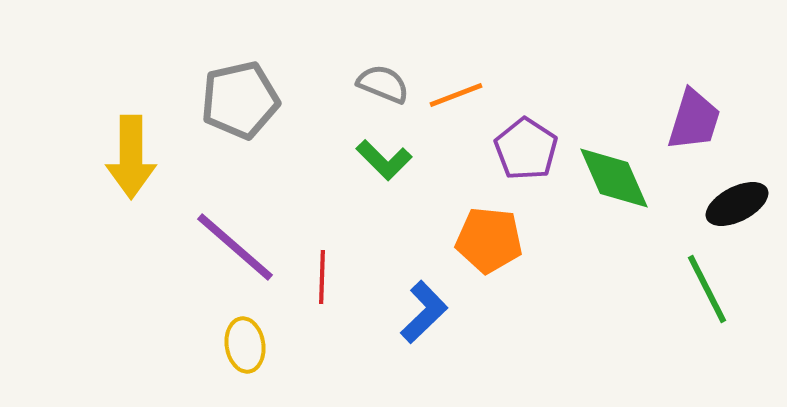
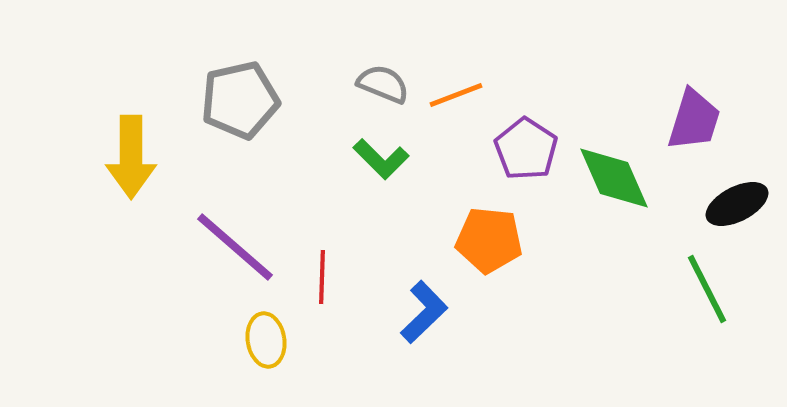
green L-shape: moved 3 px left, 1 px up
yellow ellipse: moved 21 px right, 5 px up
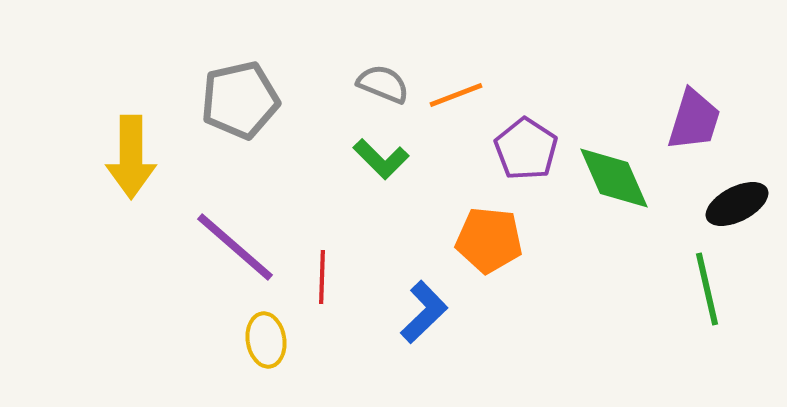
green line: rotated 14 degrees clockwise
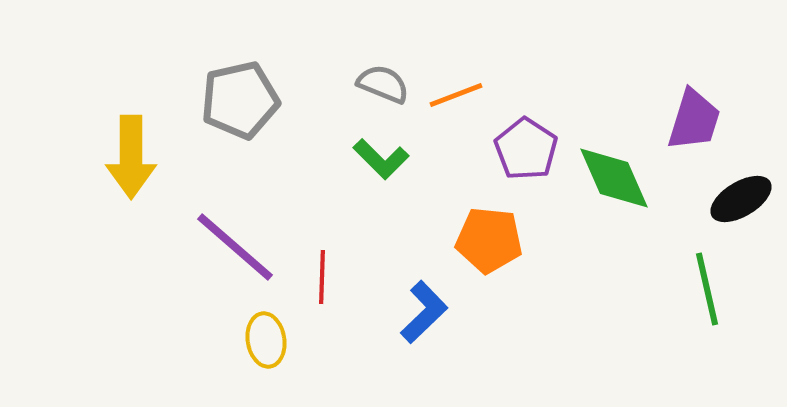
black ellipse: moved 4 px right, 5 px up; rotated 4 degrees counterclockwise
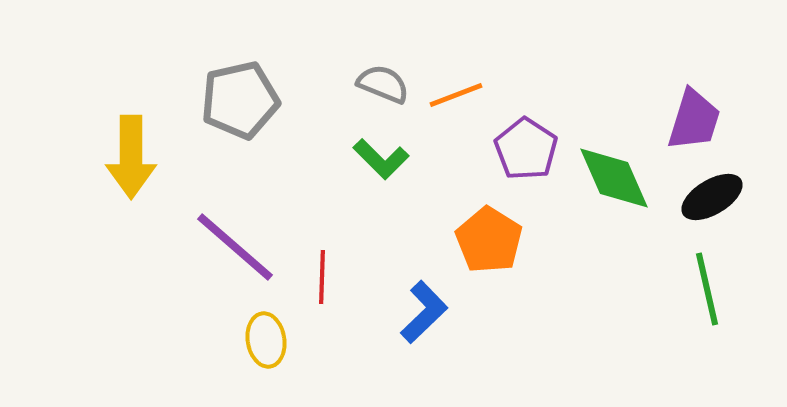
black ellipse: moved 29 px left, 2 px up
orange pentagon: rotated 26 degrees clockwise
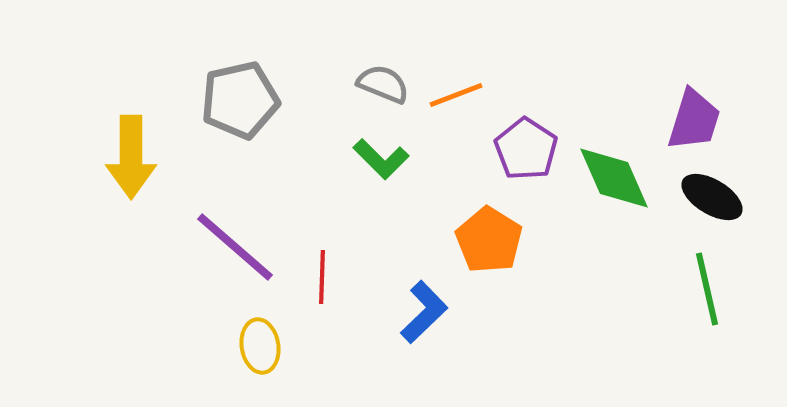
black ellipse: rotated 62 degrees clockwise
yellow ellipse: moved 6 px left, 6 px down
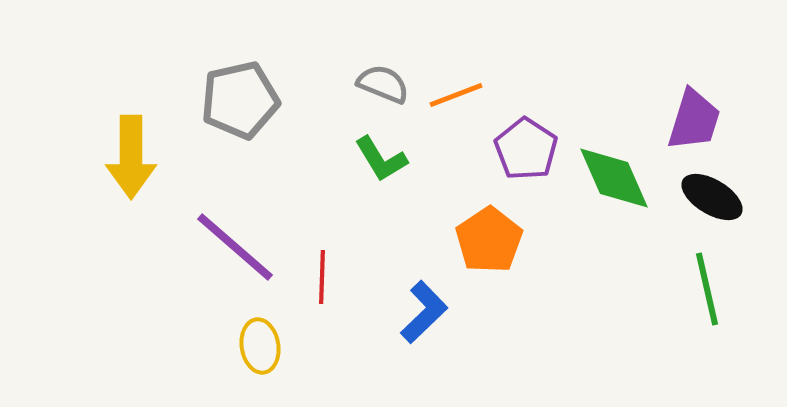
green L-shape: rotated 14 degrees clockwise
orange pentagon: rotated 6 degrees clockwise
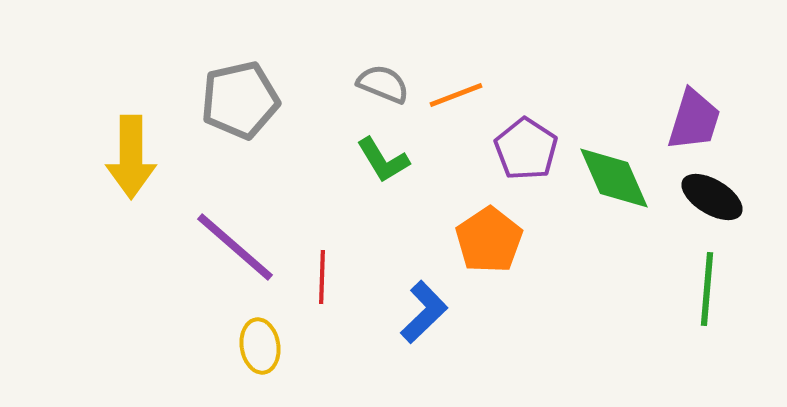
green L-shape: moved 2 px right, 1 px down
green line: rotated 18 degrees clockwise
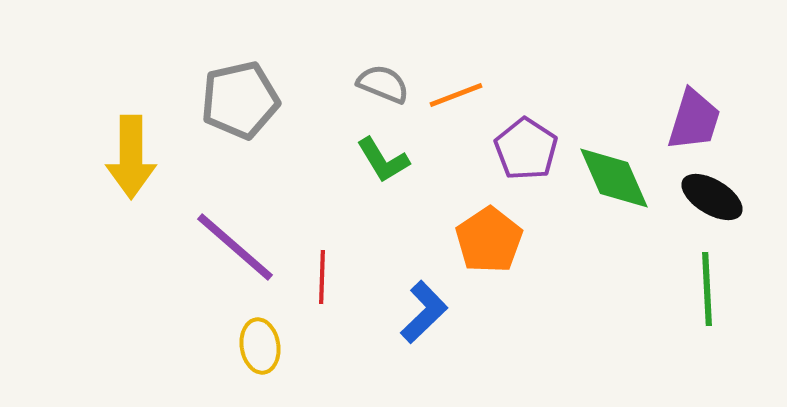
green line: rotated 8 degrees counterclockwise
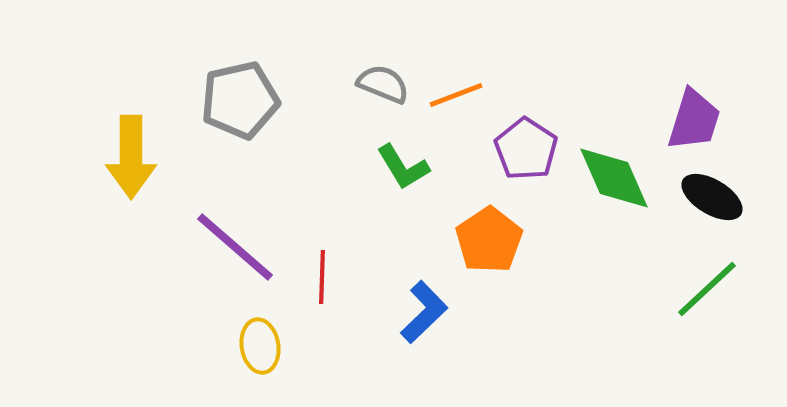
green L-shape: moved 20 px right, 7 px down
green line: rotated 50 degrees clockwise
